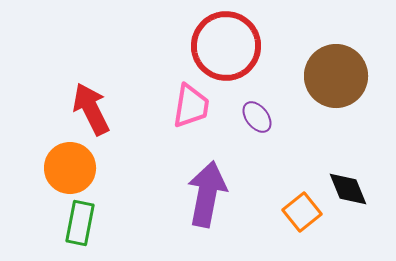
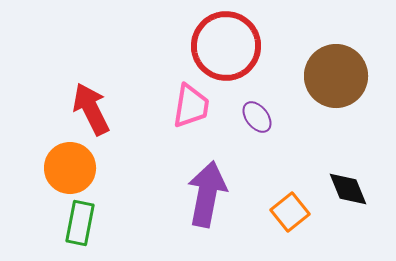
orange square: moved 12 px left
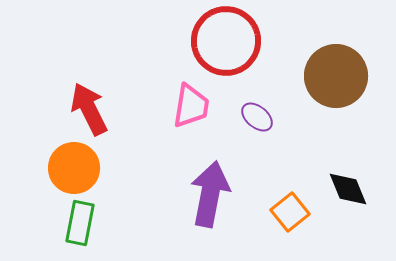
red circle: moved 5 px up
red arrow: moved 2 px left
purple ellipse: rotated 12 degrees counterclockwise
orange circle: moved 4 px right
purple arrow: moved 3 px right
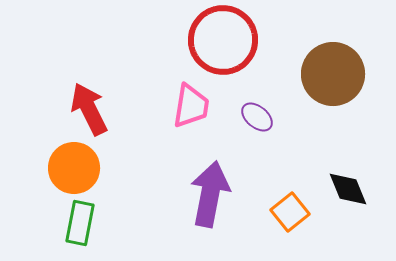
red circle: moved 3 px left, 1 px up
brown circle: moved 3 px left, 2 px up
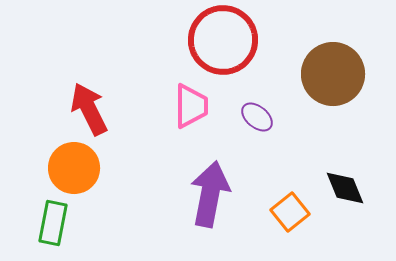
pink trapezoid: rotated 9 degrees counterclockwise
black diamond: moved 3 px left, 1 px up
green rectangle: moved 27 px left
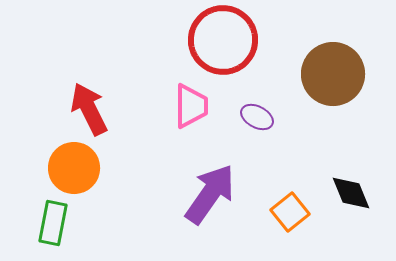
purple ellipse: rotated 12 degrees counterclockwise
black diamond: moved 6 px right, 5 px down
purple arrow: rotated 24 degrees clockwise
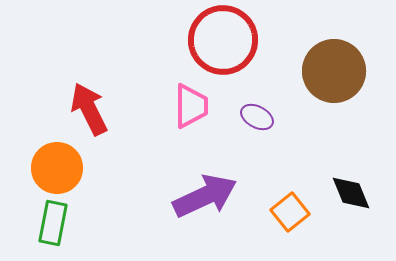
brown circle: moved 1 px right, 3 px up
orange circle: moved 17 px left
purple arrow: moved 5 px left, 2 px down; rotated 30 degrees clockwise
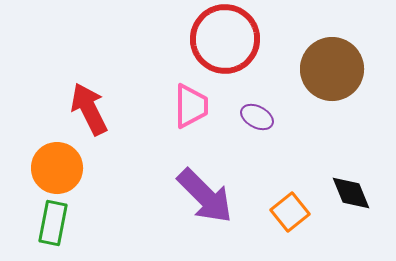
red circle: moved 2 px right, 1 px up
brown circle: moved 2 px left, 2 px up
purple arrow: rotated 70 degrees clockwise
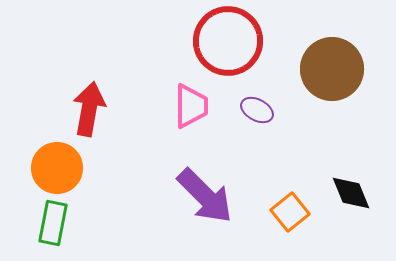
red circle: moved 3 px right, 2 px down
red arrow: rotated 36 degrees clockwise
purple ellipse: moved 7 px up
